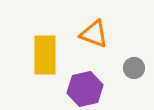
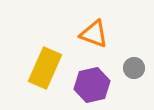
yellow rectangle: moved 13 px down; rotated 24 degrees clockwise
purple hexagon: moved 7 px right, 4 px up
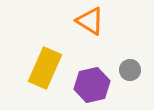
orange triangle: moved 4 px left, 13 px up; rotated 12 degrees clockwise
gray circle: moved 4 px left, 2 px down
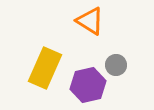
gray circle: moved 14 px left, 5 px up
purple hexagon: moved 4 px left
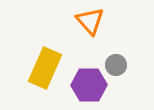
orange triangle: rotated 16 degrees clockwise
purple hexagon: moved 1 px right; rotated 12 degrees clockwise
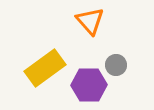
yellow rectangle: rotated 30 degrees clockwise
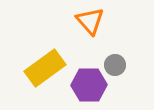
gray circle: moved 1 px left
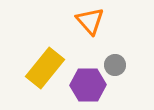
yellow rectangle: rotated 15 degrees counterclockwise
purple hexagon: moved 1 px left
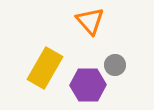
yellow rectangle: rotated 9 degrees counterclockwise
